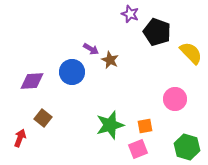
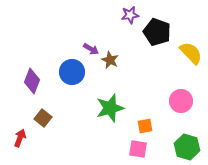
purple star: moved 1 px down; rotated 30 degrees counterclockwise
purple diamond: rotated 65 degrees counterclockwise
pink circle: moved 6 px right, 2 px down
green star: moved 17 px up
pink square: rotated 30 degrees clockwise
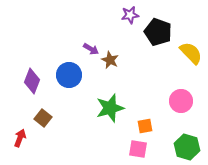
black pentagon: moved 1 px right
blue circle: moved 3 px left, 3 px down
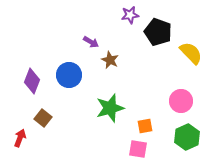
purple arrow: moved 7 px up
green hexagon: moved 10 px up; rotated 20 degrees clockwise
